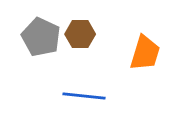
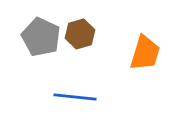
brown hexagon: rotated 16 degrees counterclockwise
blue line: moved 9 px left, 1 px down
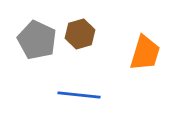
gray pentagon: moved 4 px left, 3 px down
blue line: moved 4 px right, 2 px up
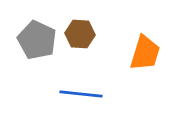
brown hexagon: rotated 20 degrees clockwise
blue line: moved 2 px right, 1 px up
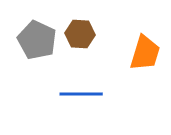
blue line: rotated 6 degrees counterclockwise
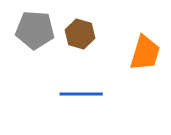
brown hexagon: rotated 12 degrees clockwise
gray pentagon: moved 2 px left, 10 px up; rotated 21 degrees counterclockwise
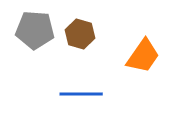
orange trapezoid: moved 2 px left, 3 px down; rotated 18 degrees clockwise
